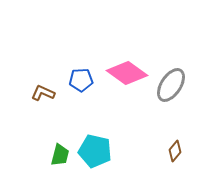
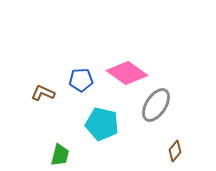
gray ellipse: moved 15 px left, 20 px down
cyan pentagon: moved 7 px right, 27 px up
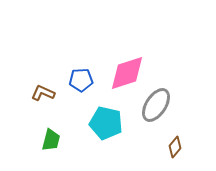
pink diamond: rotated 54 degrees counterclockwise
cyan pentagon: moved 4 px right, 1 px up
brown diamond: moved 4 px up
green trapezoid: moved 9 px left, 15 px up
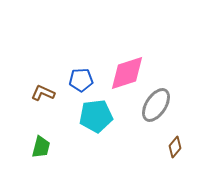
cyan pentagon: moved 10 px left, 7 px up; rotated 20 degrees counterclockwise
green trapezoid: moved 10 px left, 7 px down
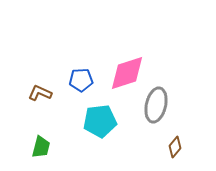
brown L-shape: moved 3 px left
gray ellipse: rotated 20 degrees counterclockwise
cyan pentagon: moved 4 px right, 5 px down
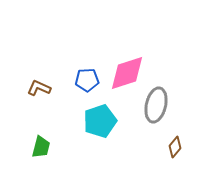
blue pentagon: moved 6 px right
brown L-shape: moved 1 px left, 5 px up
cyan pentagon: rotated 12 degrees counterclockwise
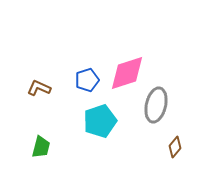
blue pentagon: rotated 15 degrees counterclockwise
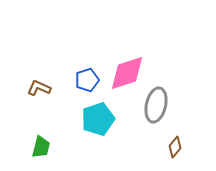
cyan pentagon: moved 2 px left, 2 px up
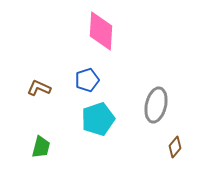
pink diamond: moved 26 px left, 42 px up; rotated 69 degrees counterclockwise
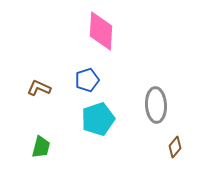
gray ellipse: rotated 16 degrees counterclockwise
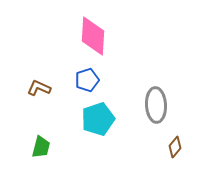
pink diamond: moved 8 px left, 5 px down
